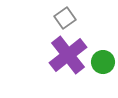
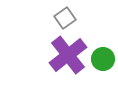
green circle: moved 3 px up
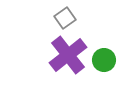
green circle: moved 1 px right, 1 px down
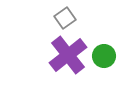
green circle: moved 4 px up
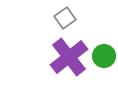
purple cross: moved 1 px right, 2 px down
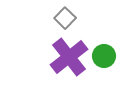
gray square: rotated 10 degrees counterclockwise
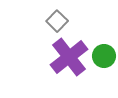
gray square: moved 8 px left, 3 px down
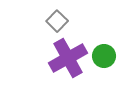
purple cross: moved 1 px left, 1 px down; rotated 9 degrees clockwise
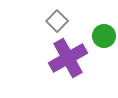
green circle: moved 20 px up
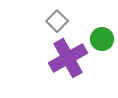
green circle: moved 2 px left, 3 px down
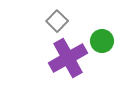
green circle: moved 2 px down
